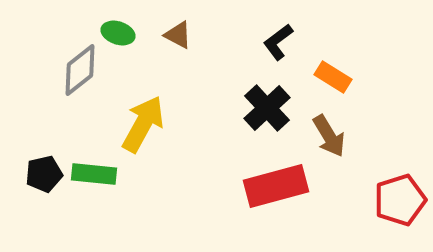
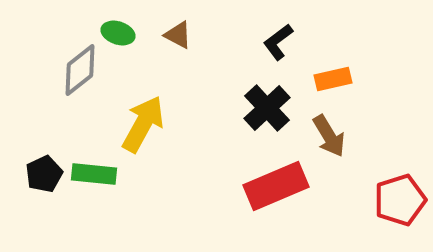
orange rectangle: moved 2 px down; rotated 45 degrees counterclockwise
black pentagon: rotated 12 degrees counterclockwise
red rectangle: rotated 8 degrees counterclockwise
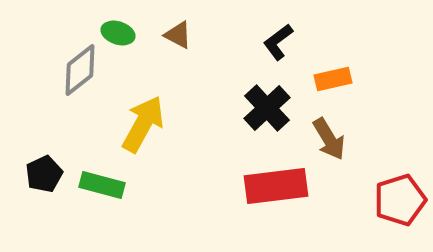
brown arrow: moved 3 px down
green rectangle: moved 8 px right, 11 px down; rotated 9 degrees clockwise
red rectangle: rotated 16 degrees clockwise
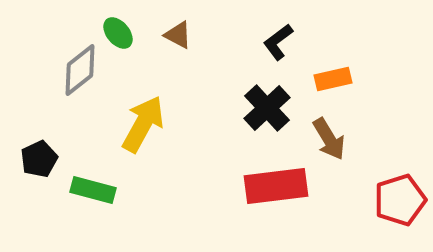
green ellipse: rotated 32 degrees clockwise
black pentagon: moved 5 px left, 15 px up
green rectangle: moved 9 px left, 5 px down
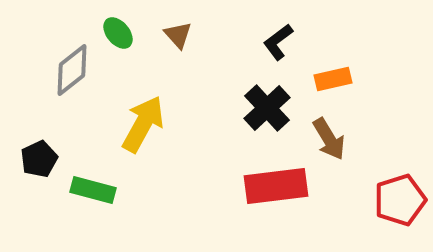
brown triangle: rotated 20 degrees clockwise
gray diamond: moved 8 px left
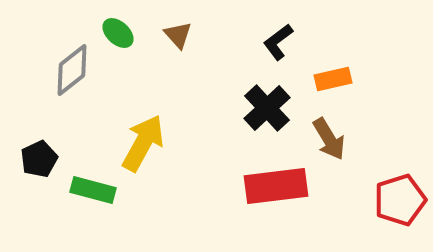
green ellipse: rotated 8 degrees counterclockwise
yellow arrow: moved 19 px down
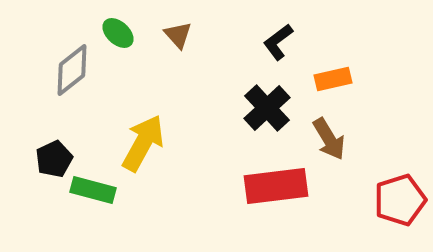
black pentagon: moved 15 px right
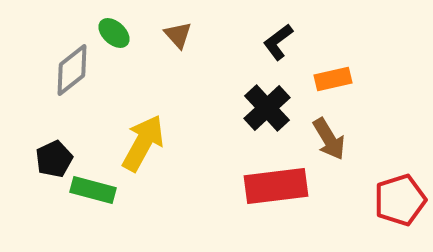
green ellipse: moved 4 px left
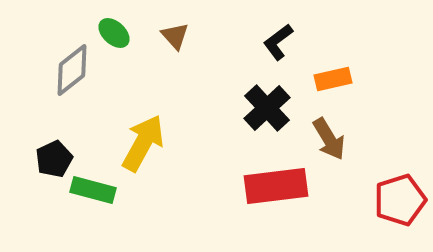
brown triangle: moved 3 px left, 1 px down
